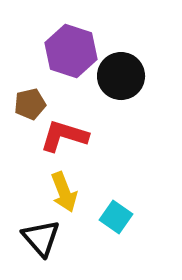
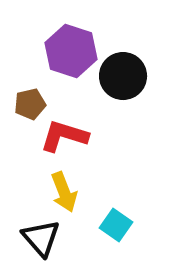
black circle: moved 2 px right
cyan square: moved 8 px down
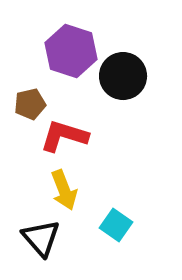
yellow arrow: moved 2 px up
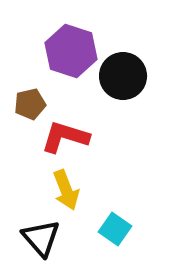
red L-shape: moved 1 px right, 1 px down
yellow arrow: moved 2 px right
cyan square: moved 1 px left, 4 px down
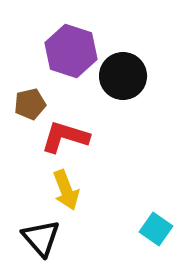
cyan square: moved 41 px right
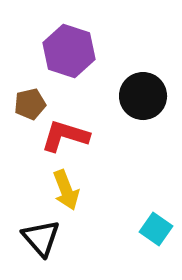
purple hexagon: moved 2 px left
black circle: moved 20 px right, 20 px down
red L-shape: moved 1 px up
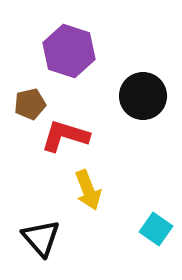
yellow arrow: moved 22 px right
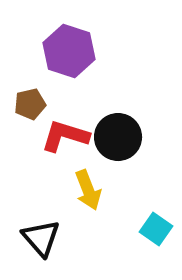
black circle: moved 25 px left, 41 px down
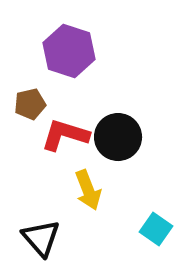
red L-shape: moved 1 px up
